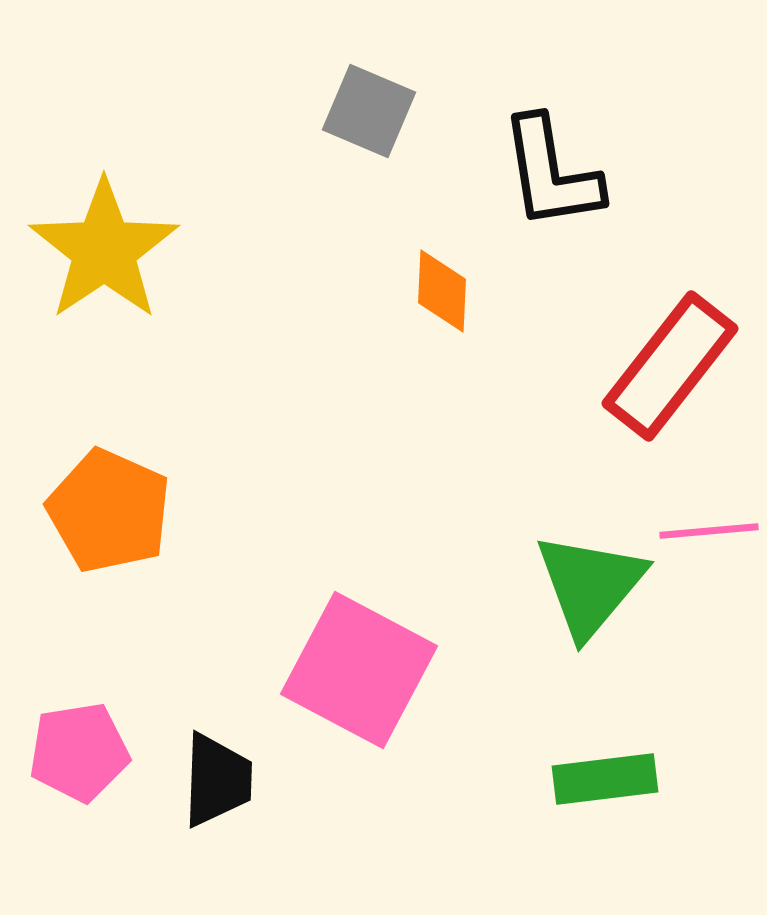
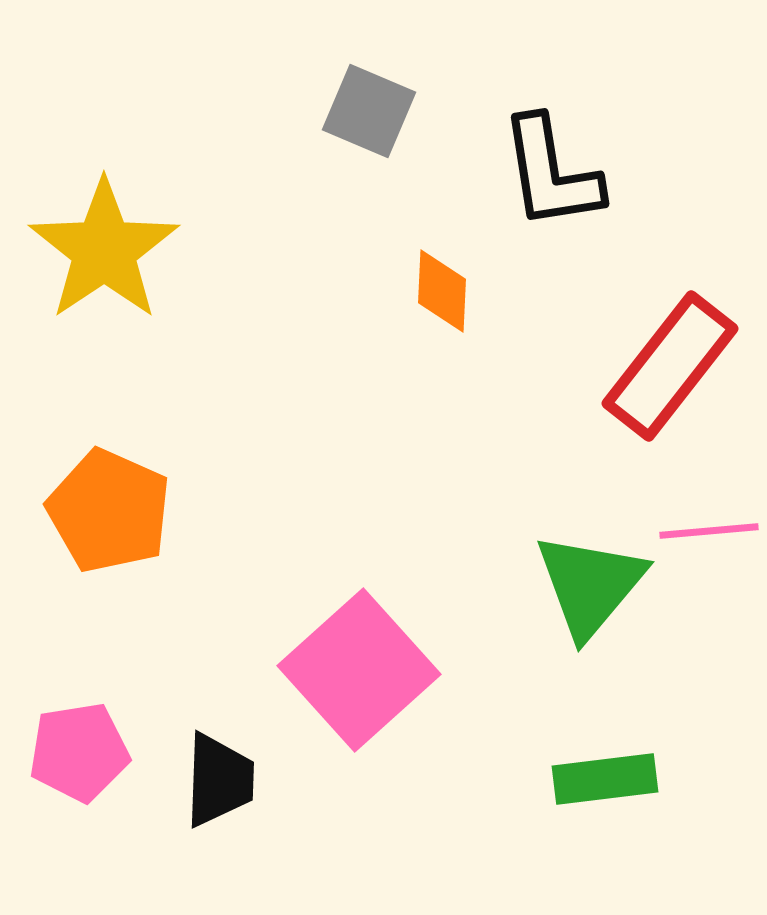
pink square: rotated 20 degrees clockwise
black trapezoid: moved 2 px right
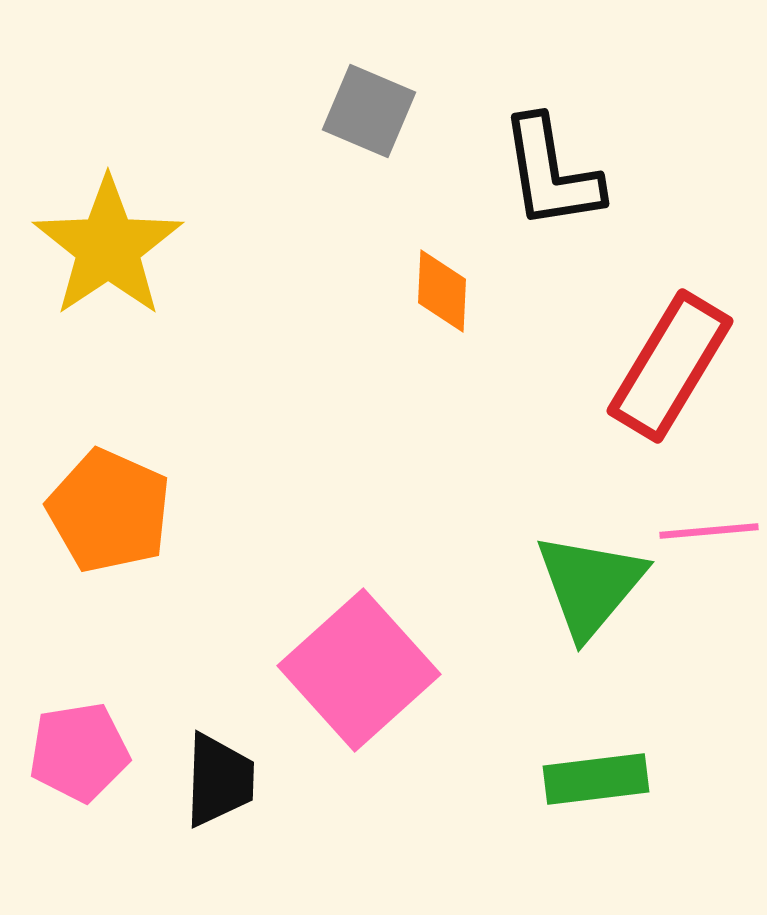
yellow star: moved 4 px right, 3 px up
red rectangle: rotated 7 degrees counterclockwise
green rectangle: moved 9 px left
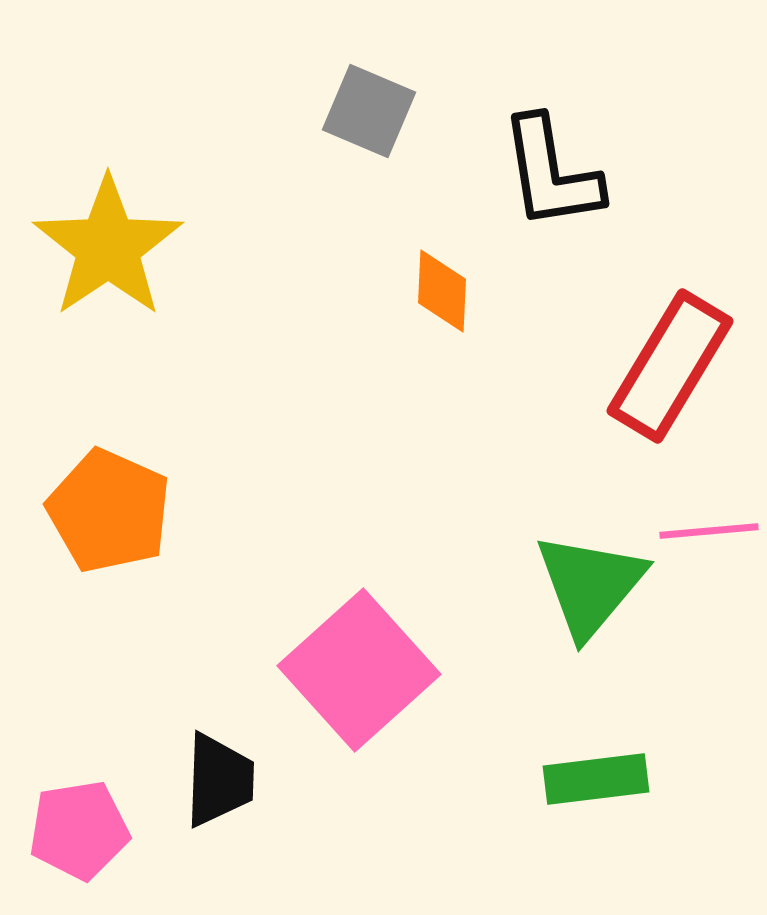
pink pentagon: moved 78 px down
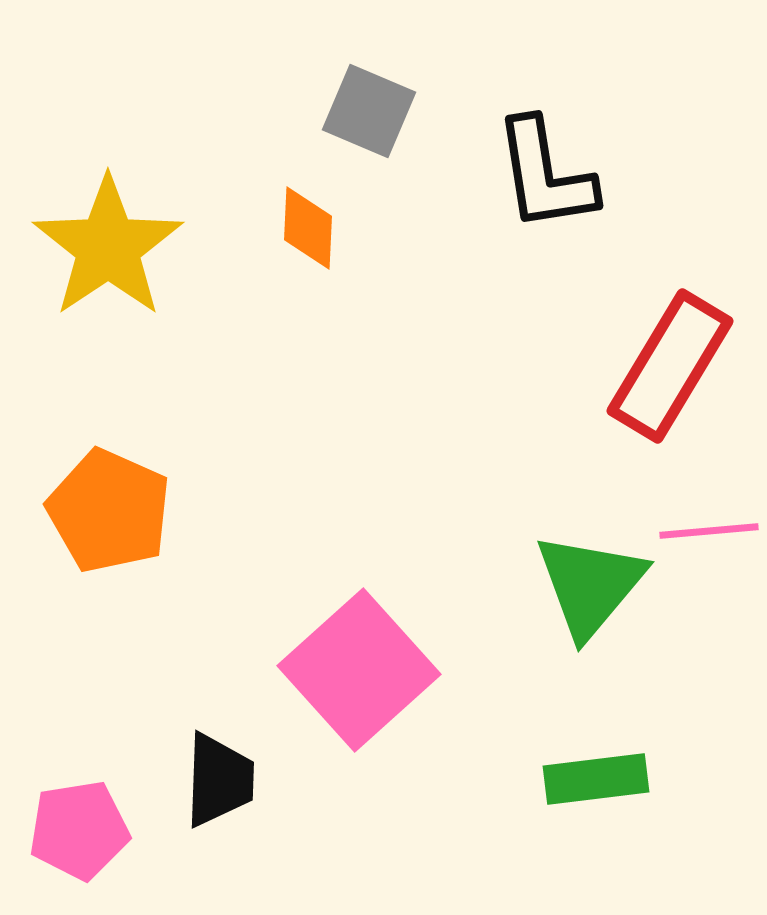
black L-shape: moved 6 px left, 2 px down
orange diamond: moved 134 px left, 63 px up
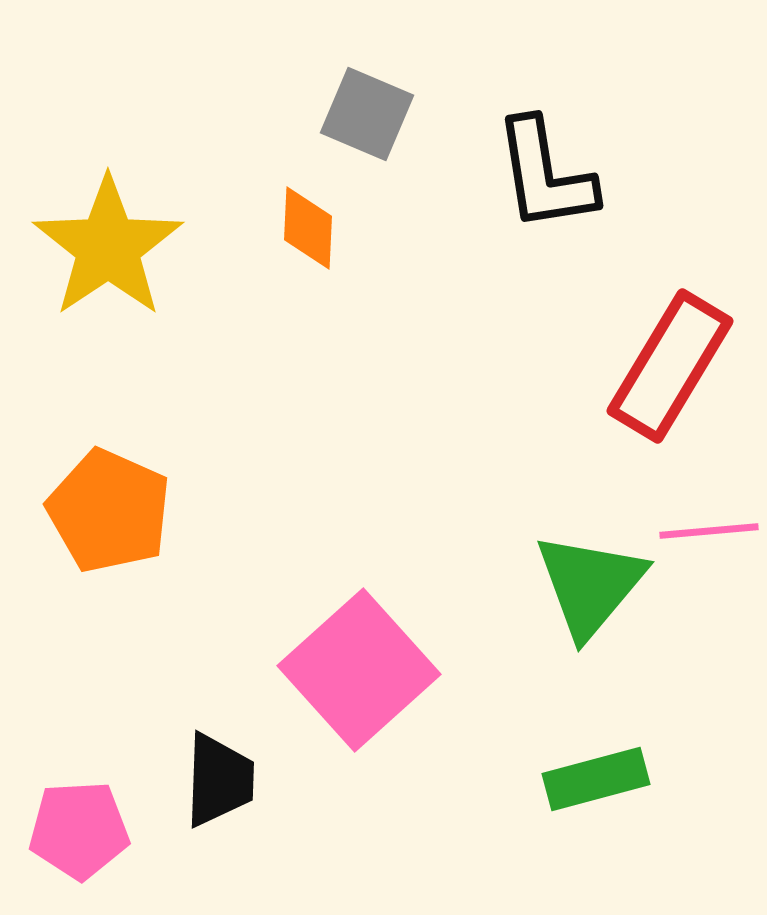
gray square: moved 2 px left, 3 px down
green rectangle: rotated 8 degrees counterclockwise
pink pentagon: rotated 6 degrees clockwise
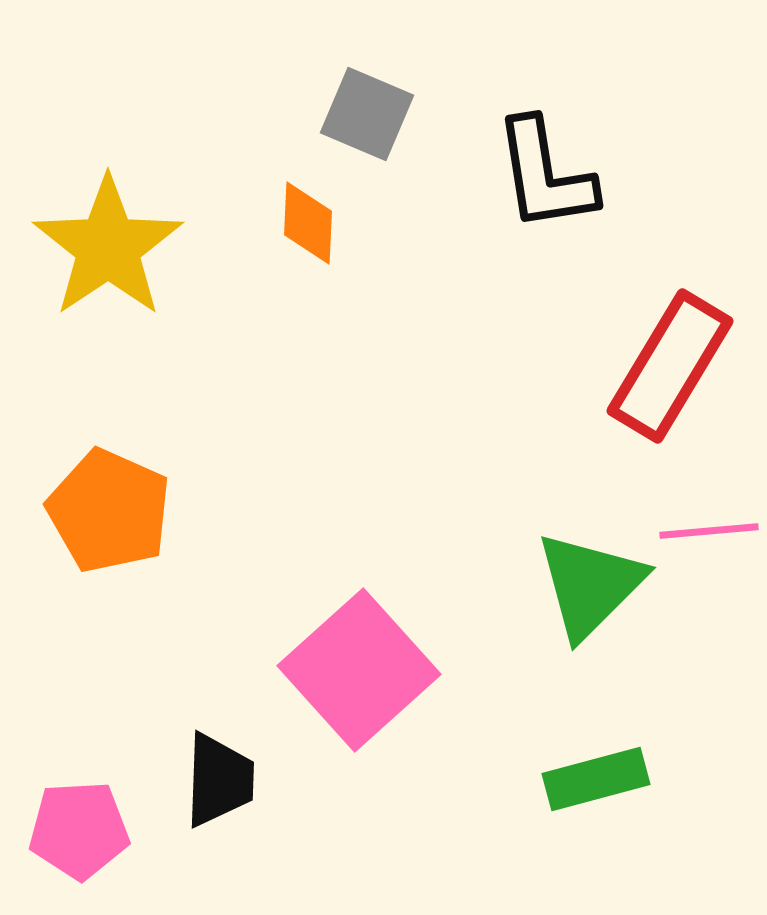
orange diamond: moved 5 px up
green triangle: rotated 5 degrees clockwise
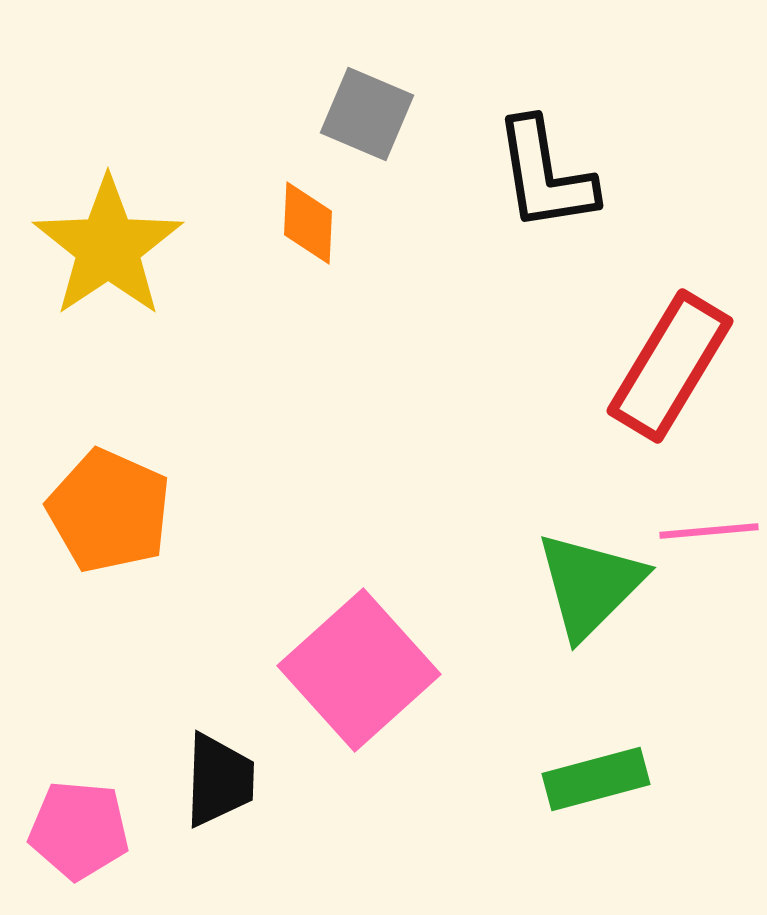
pink pentagon: rotated 8 degrees clockwise
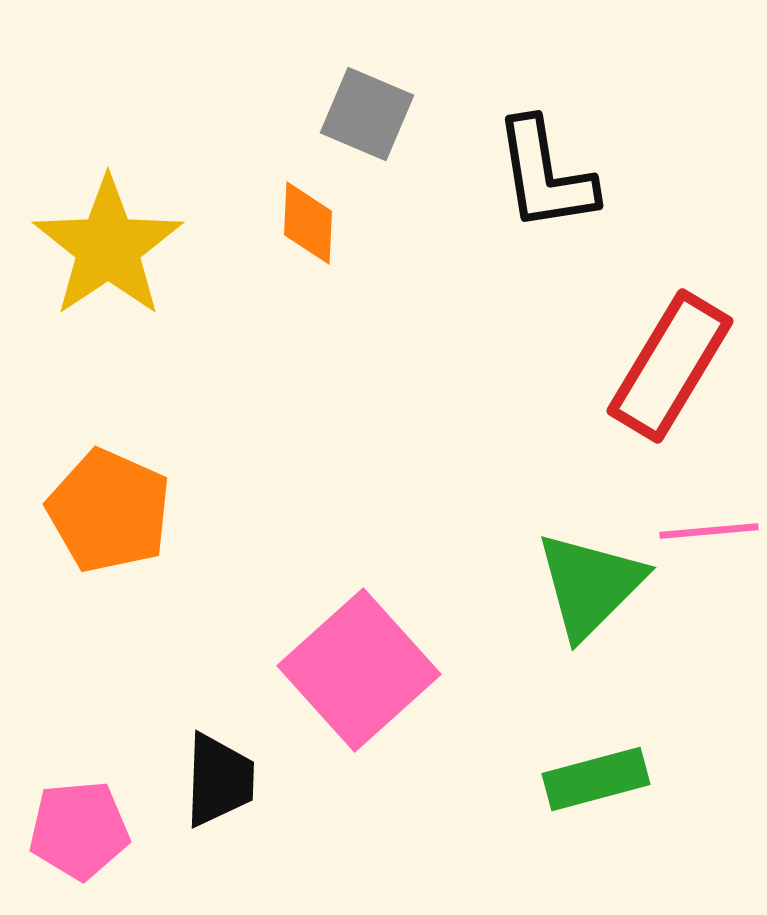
pink pentagon: rotated 10 degrees counterclockwise
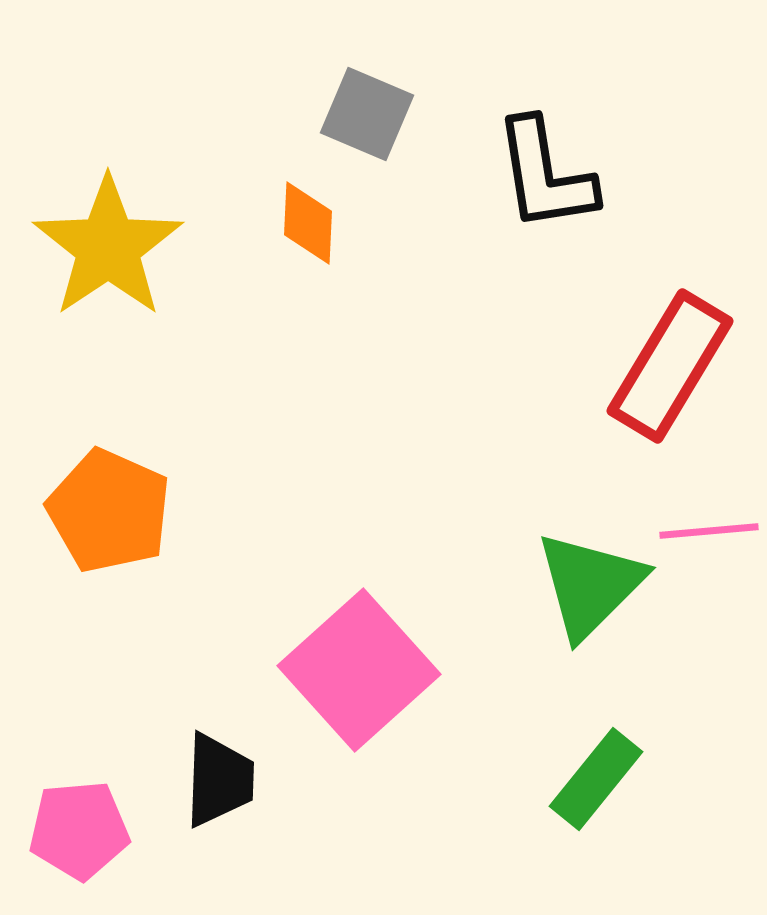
green rectangle: rotated 36 degrees counterclockwise
